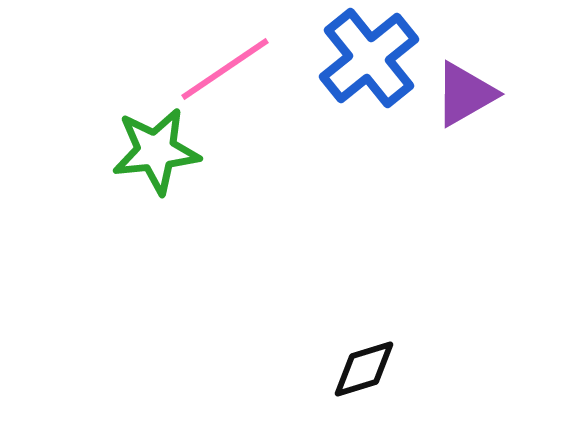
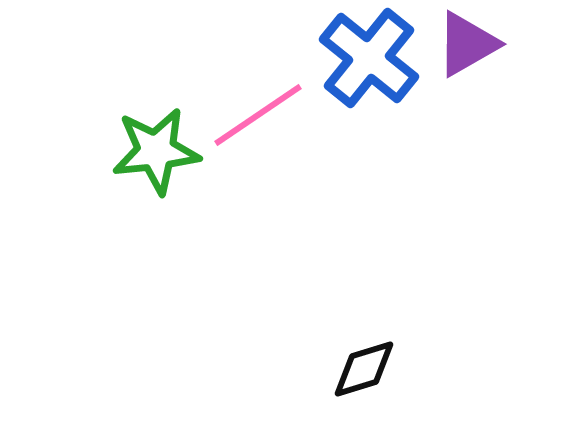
blue cross: rotated 12 degrees counterclockwise
pink line: moved 33 px right, 46 px down
purple triangle: moved 2 px right, 50 px up
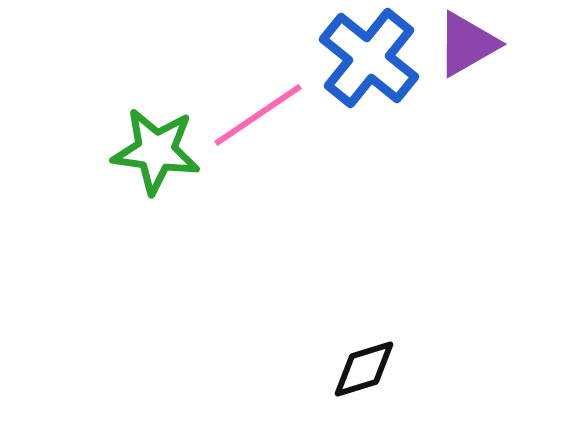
green star: rotated 14 degrees clockwise
